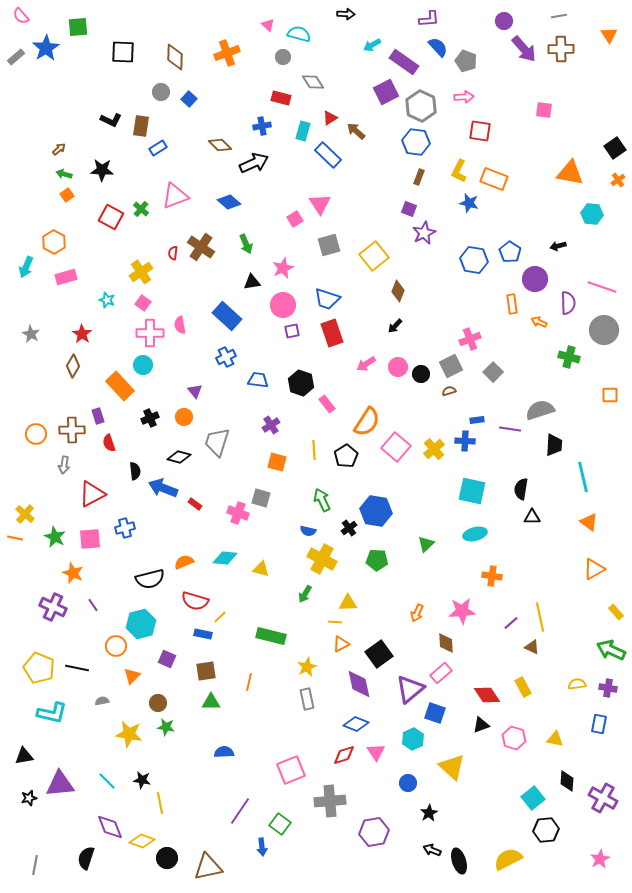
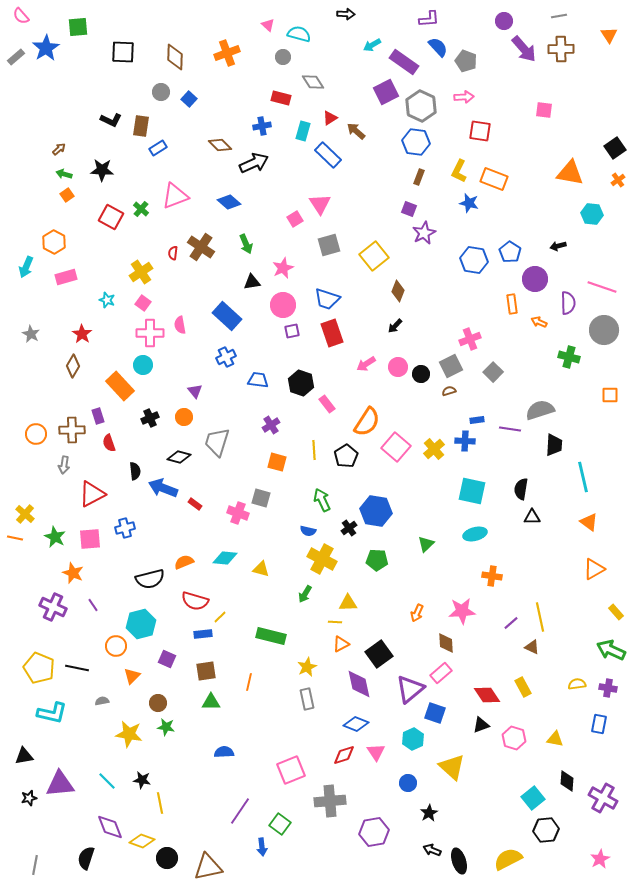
blue rectangle at (203, 634): rotated 18 degrees counterclockwise
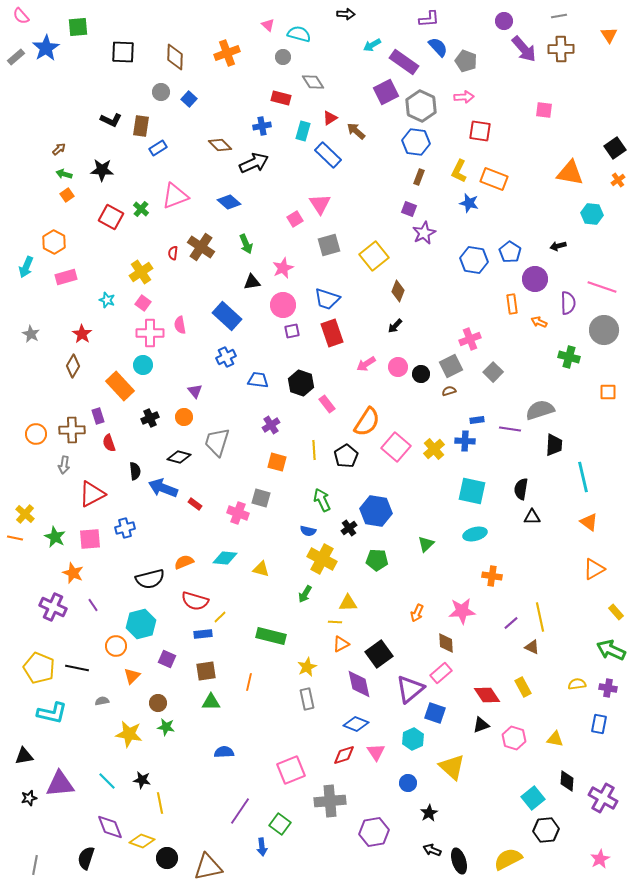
orange square at (610, 395): moved 2 px left, 3 px up
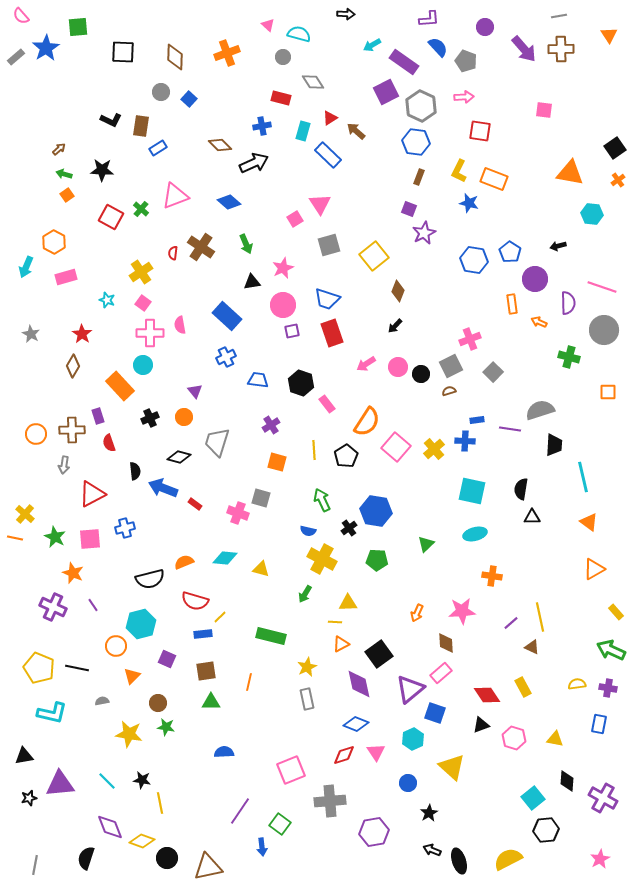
purple circle at (504, 21): moved 19 px left, 6 px down
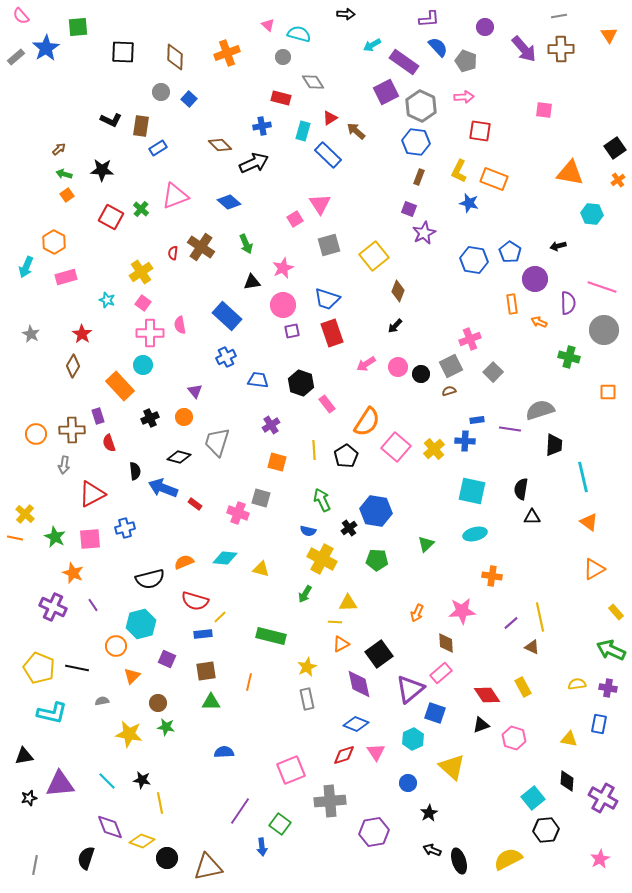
yellow triangle at (555, 739): moved 14 px right
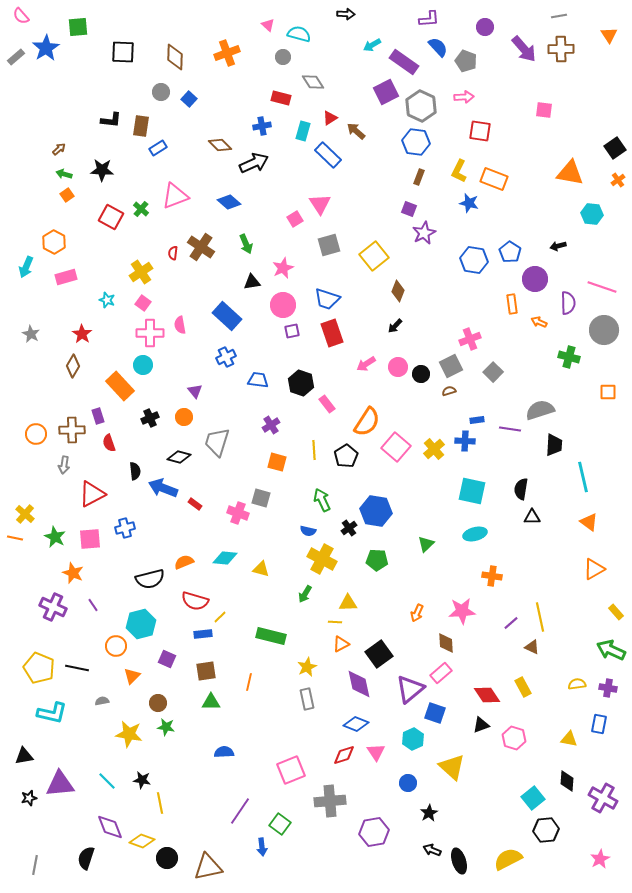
black L-shape at (111, 120): rotated 20 degrees counterclockwise
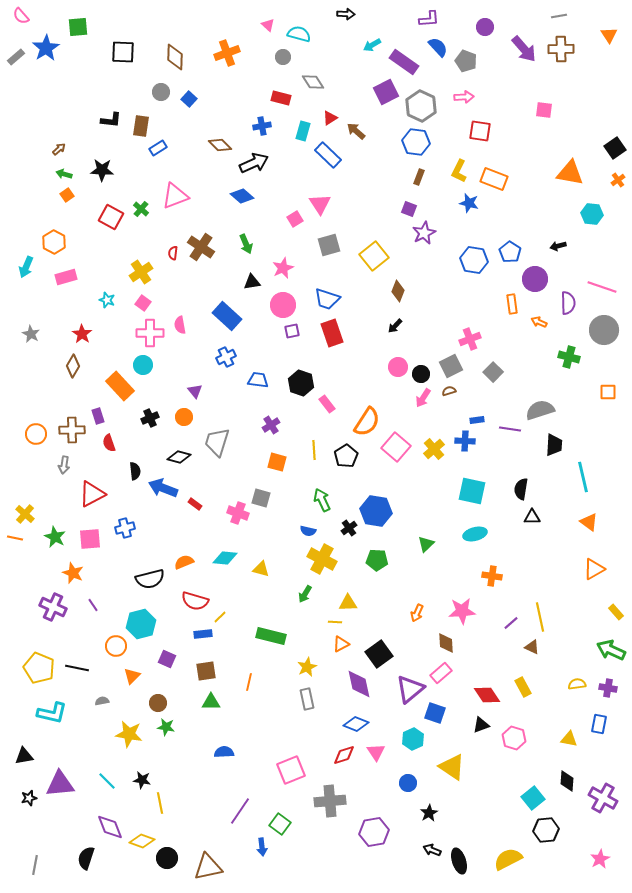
blue diamond at (229, 202): moved 13 px right, 6 px up
pink arrow at (366, 364): moved 57 px right, 34 px down; rotated 24 degrees counterclockwise
yellow triangle at (452, 767): rotated 8 degrees counterclockwise
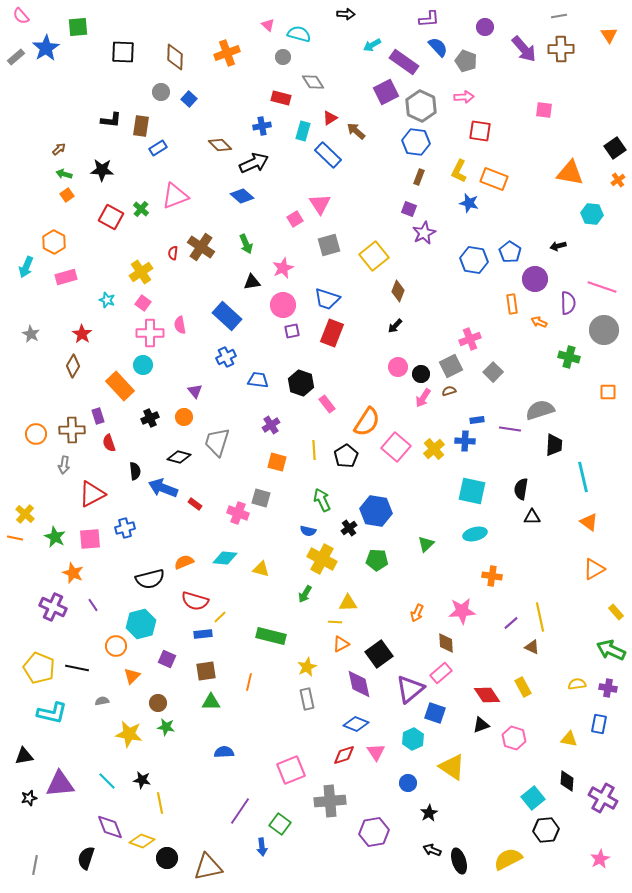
red rectangle at (332, 333): rotated 40 degrees clockwise
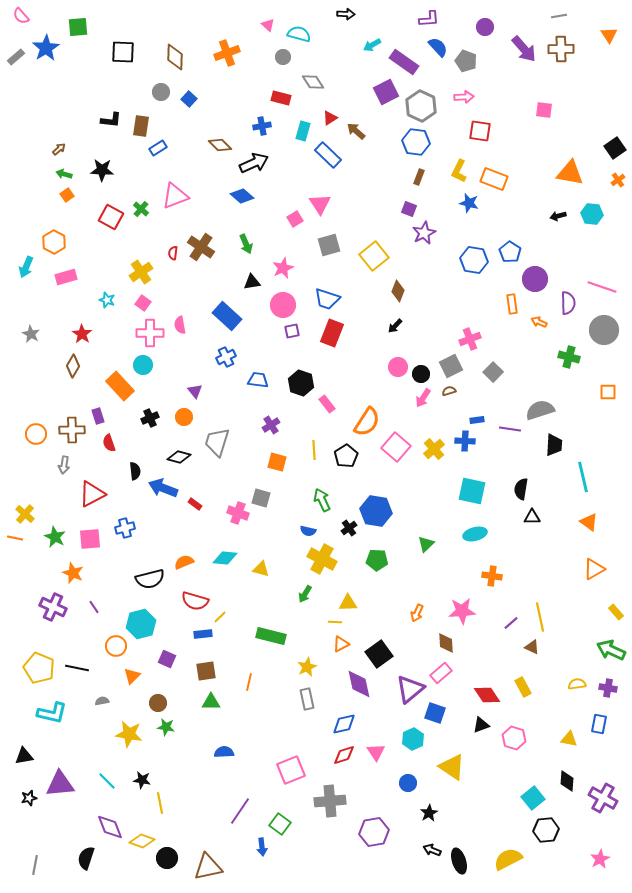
black arrow at (558, 246): moved 30 px up
purple line at (93, 605): moved 1 px right, 2 px down
blue diamond at (356, 724): moved 12 px left; rotated 35 degrees counterclockwise
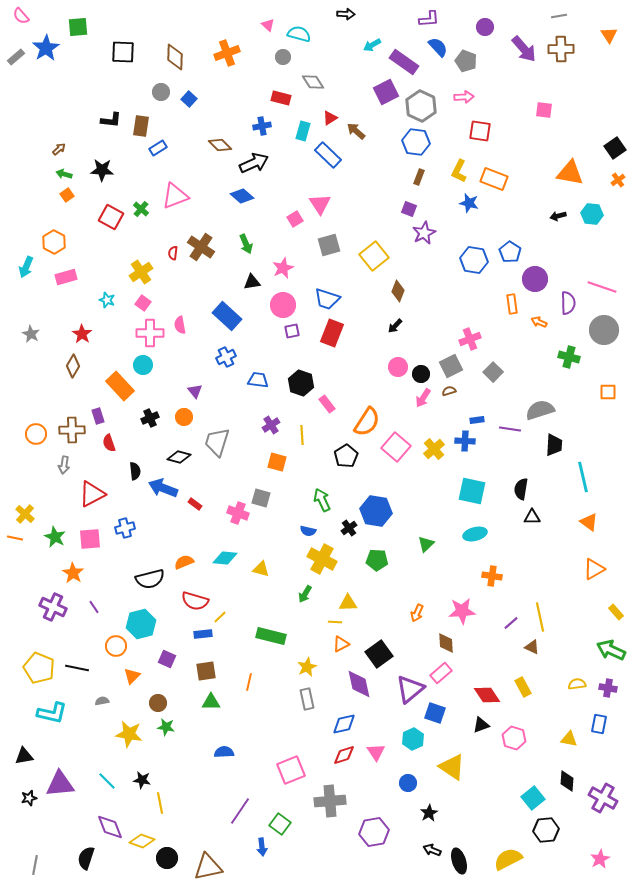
yellow line at (314, 450): moved 12 px left, 15 px up
orange star at (73, 573): rotated 10 degrees clockwise
